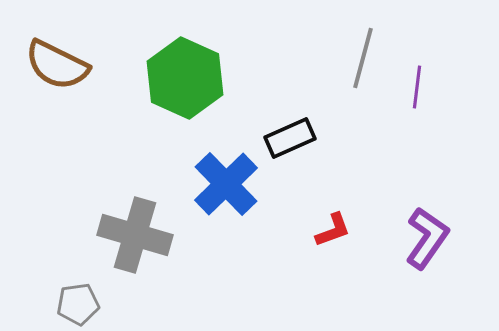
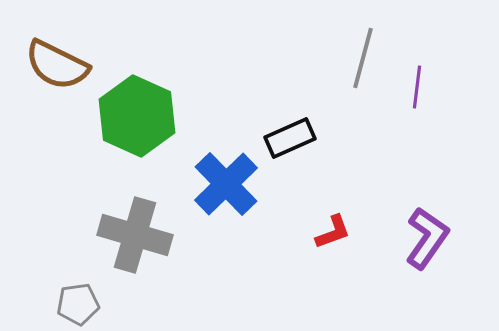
green hexagon: moved 48 px left, 38 px down
red L-shape: moved 2 px down
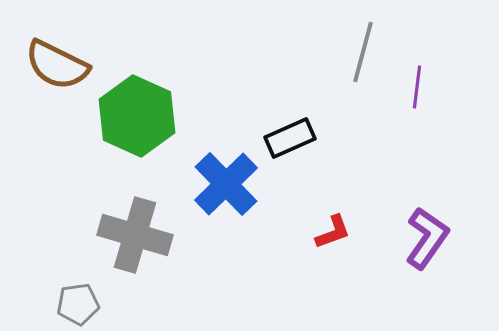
gray line: moved 6 px up
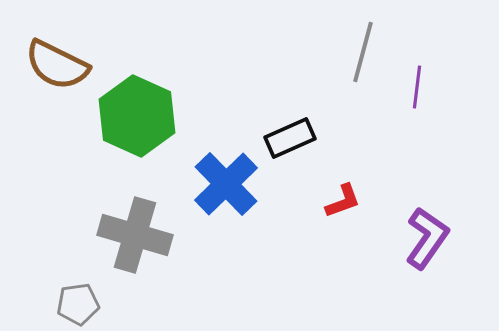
red L-shape: moved 10 px right, 31 px up
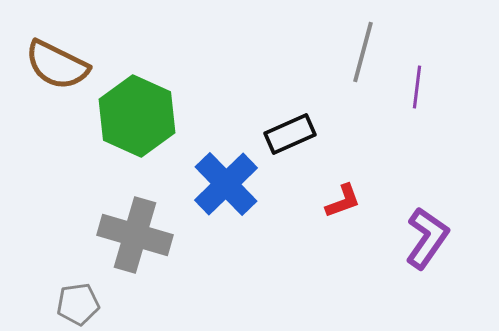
black rectangle: moved 4 px up
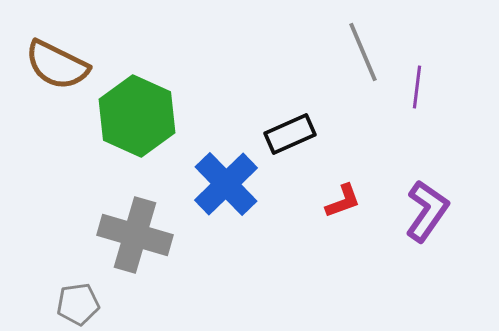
gray line: rotated 38 degrees counterclockwise
purple L-shape: moved 27 px up
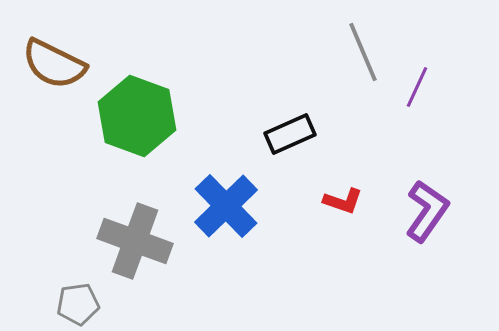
brown semicircle: moved 3 px left, 1 px up
purple line: rotated 18 degrees clockwise
green hexagon: rotated 4 degrees counterclockwise
blue cross: moved 22 px down
red L-shape: rotated 39 degrees clockwise
gray cross: moved 6 px down; rotated 4 degrees clockwise
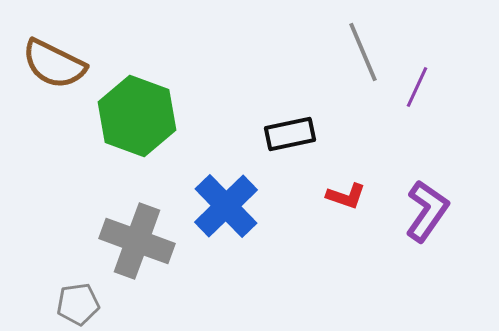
black rectangle: rotated 12 degrees clockwise
red L-shape: moved 3 px right, 5 px up
gray cross: moved 2 px right
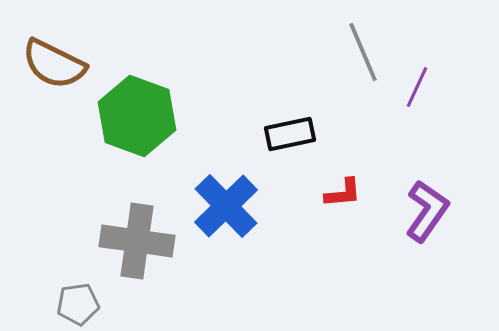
red L-shape: moved 3 px left, 3 px up; rotated 24 degrees counterclockwise
gray cross: rotated 12 degrees counterclockwise
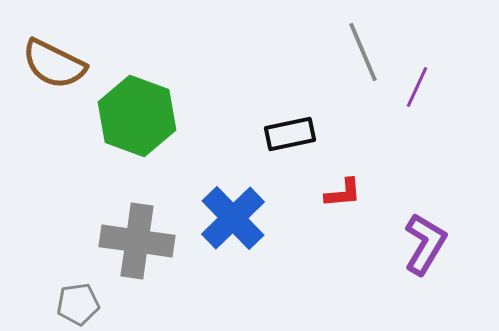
blue cross: moved 7 px right, 12 px down
purple L-shape: moved 2 px left, 33 px down; rotated 4 degrees counterclockwise
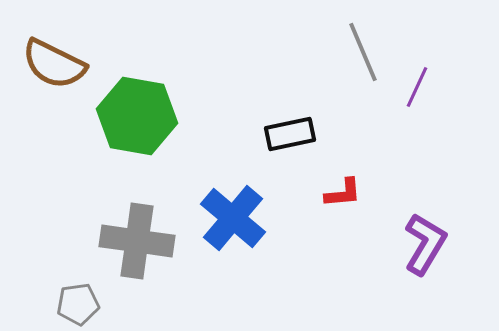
green hexagon: rotated 10 degrees counterclockwise
blue cross: rotated 6 degrees counterclockwise
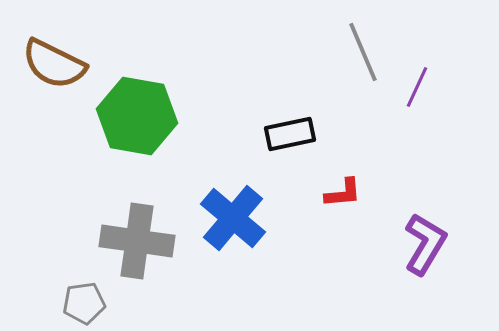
gray pentagon: moved 6 px right, 1 px up
